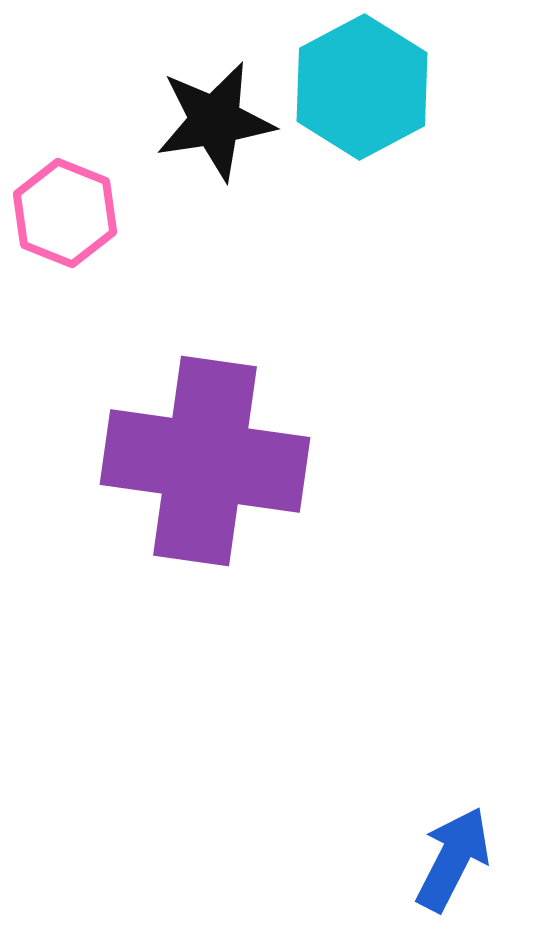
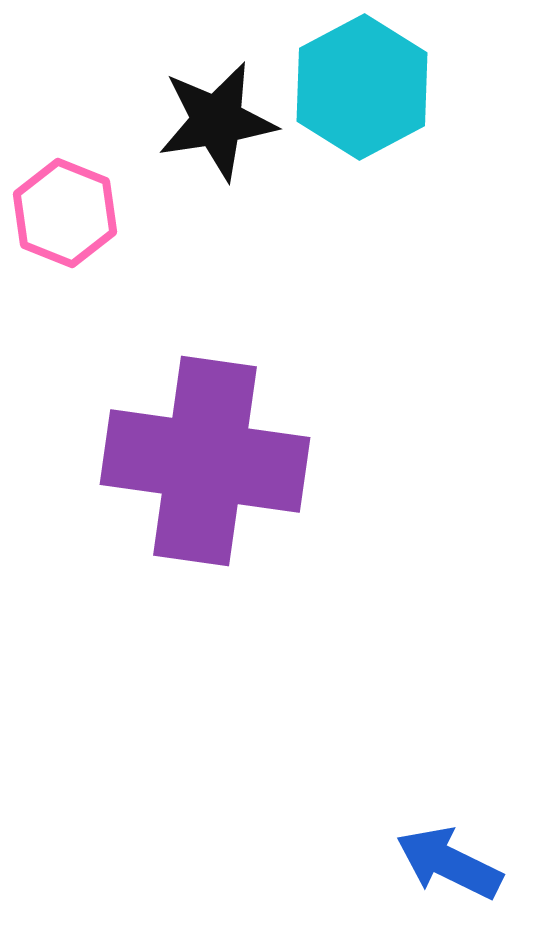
black star: moved 2 px right
blue arrow: moved 4 px left, 4 px down; rotated 91 degrees counterclockwise
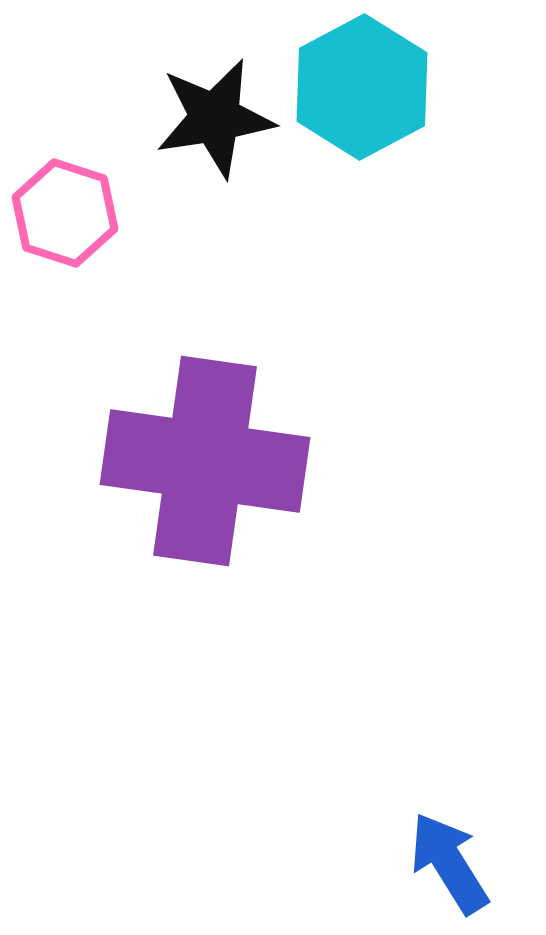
black star: moved 2 px left, 3 px up
pink hexagon: rotated 4 degrees counterclockwise
blue arrow: rotated 32 degrees clockwise
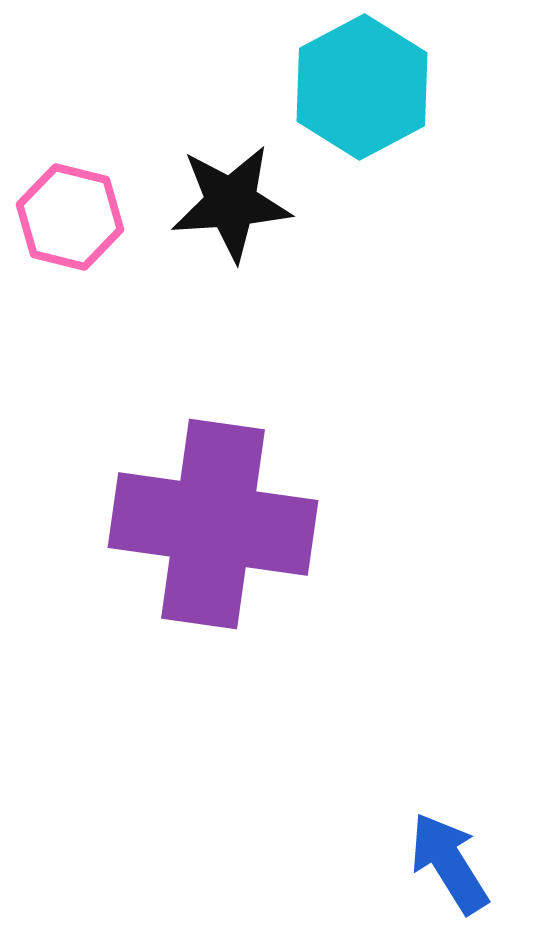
black star: moved 16 px right, 85 px down; rotated 5 degrees clockwise
pink hexagon: moved 5 px right, 4 px down; rotated 4 degrees counterclockwise
purple cross: moved 8 px right, 63 px down
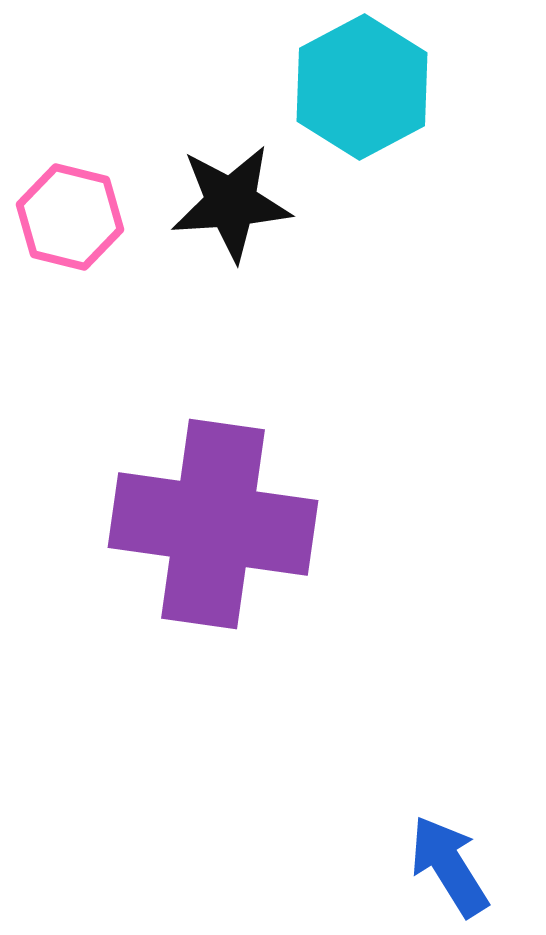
blue arrow: moved 3 px down
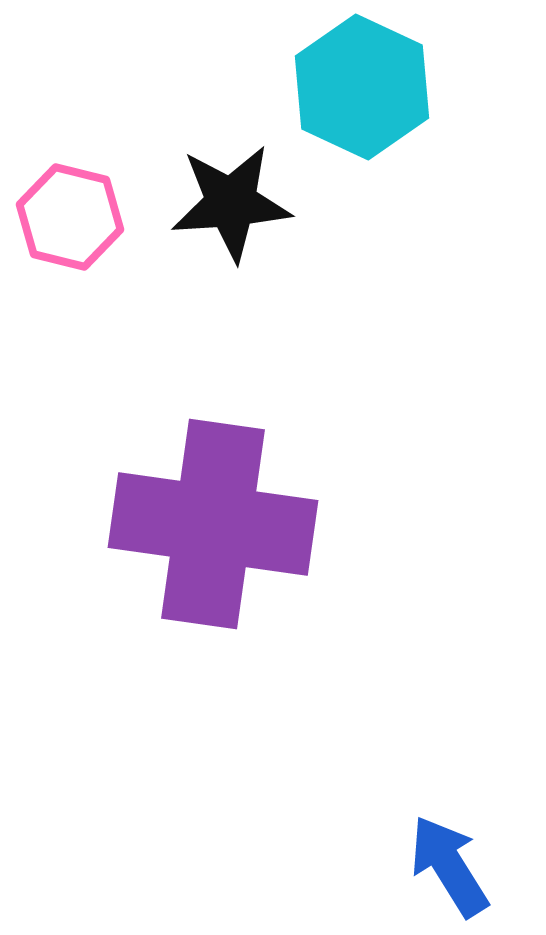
cyan hexagon: rotated 7 degrees counterclockwise
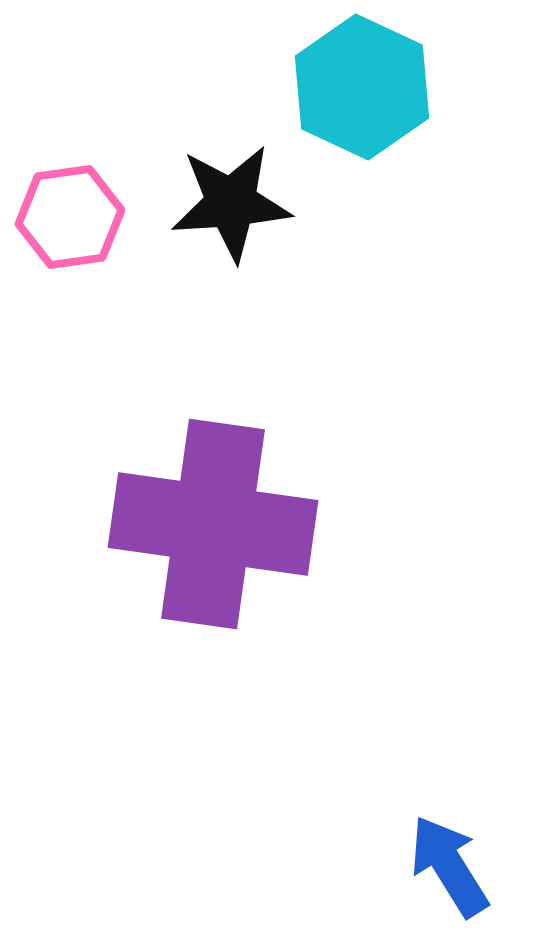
pink hexagon: rotated 22 degrees counterclockwise
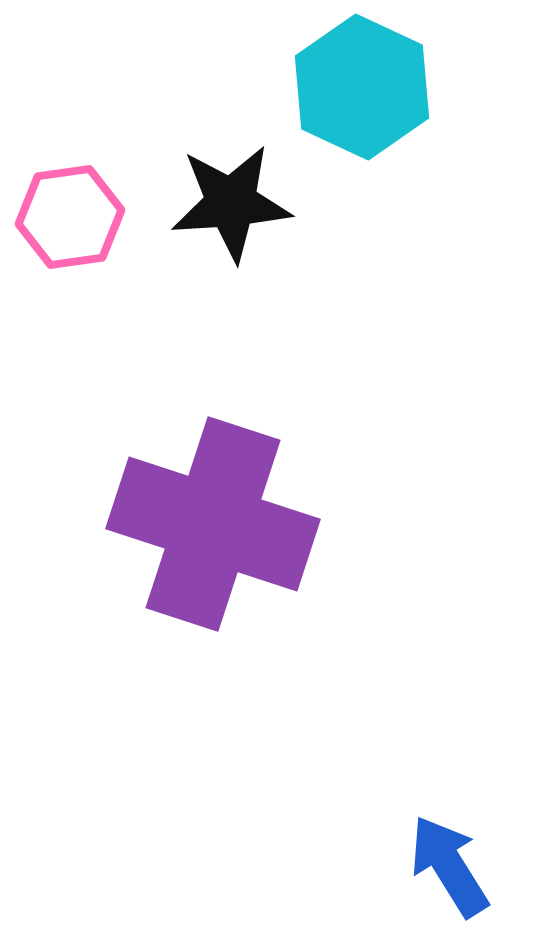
purple cross: rotated 10 degrees clockwise
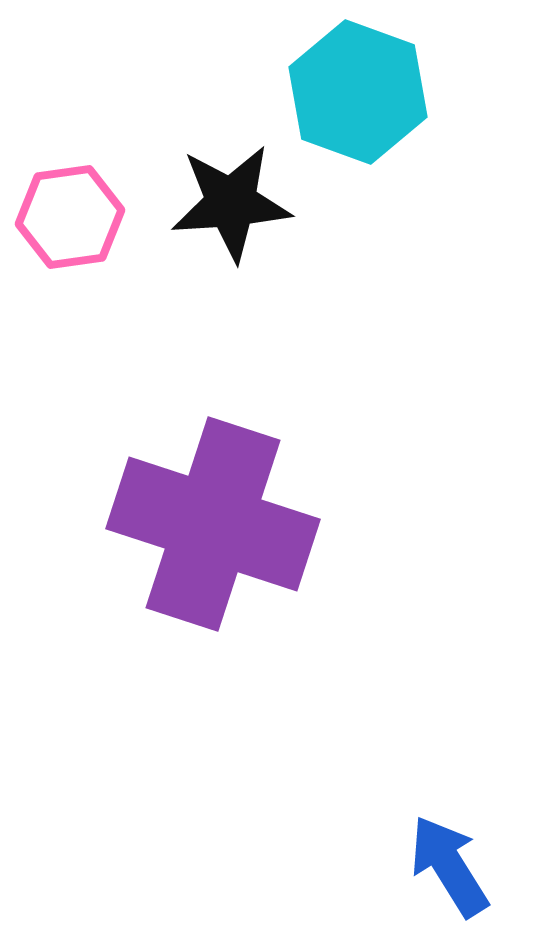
cyan hexagon: moved 4 px left, 5 px down; rotated 5 degrees counterclockwise
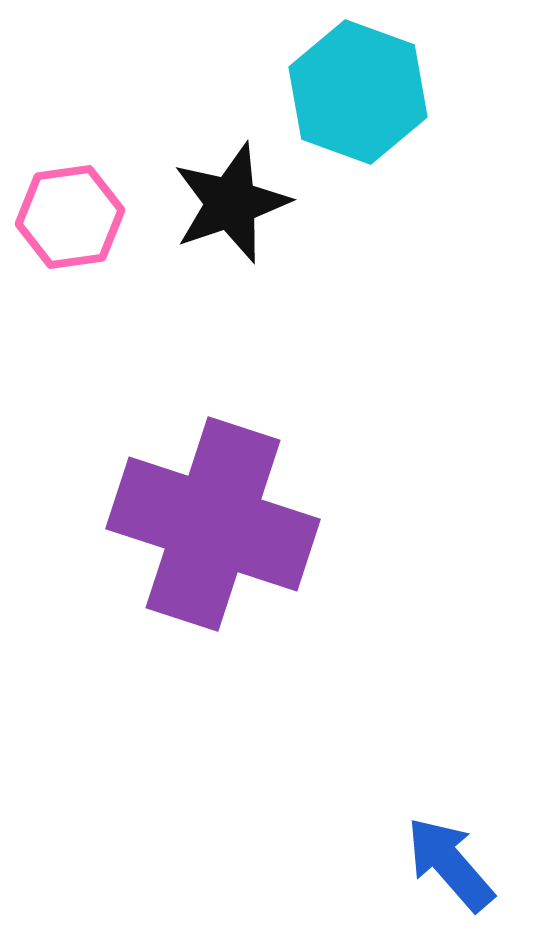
black star: rotated 15 degrees counterclockwise
blue arrow: moved 1 px right, 2 px up; rotated 9 degrees counterclockwise
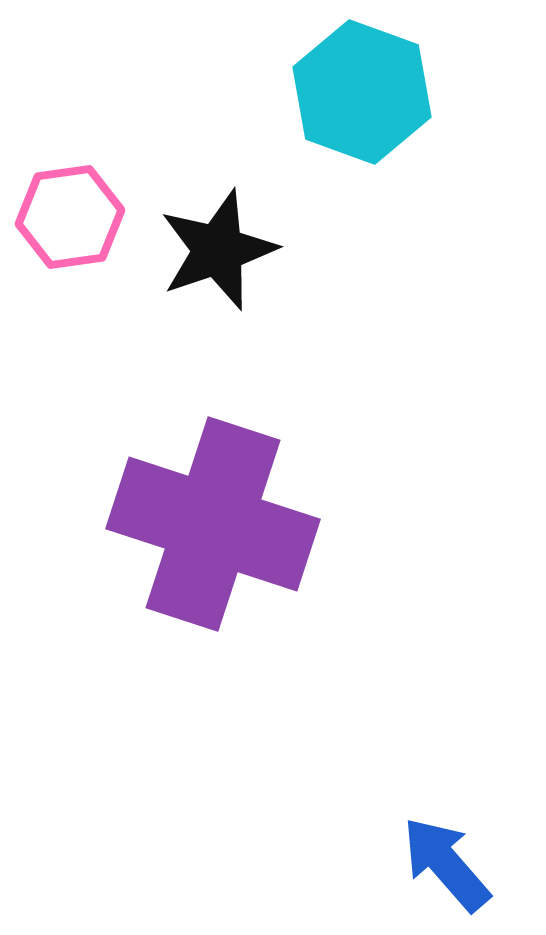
cyan hexagon: moved 4 px right
black star: moved 13 px left, 47 px down
blue arrow: moved 4 px left
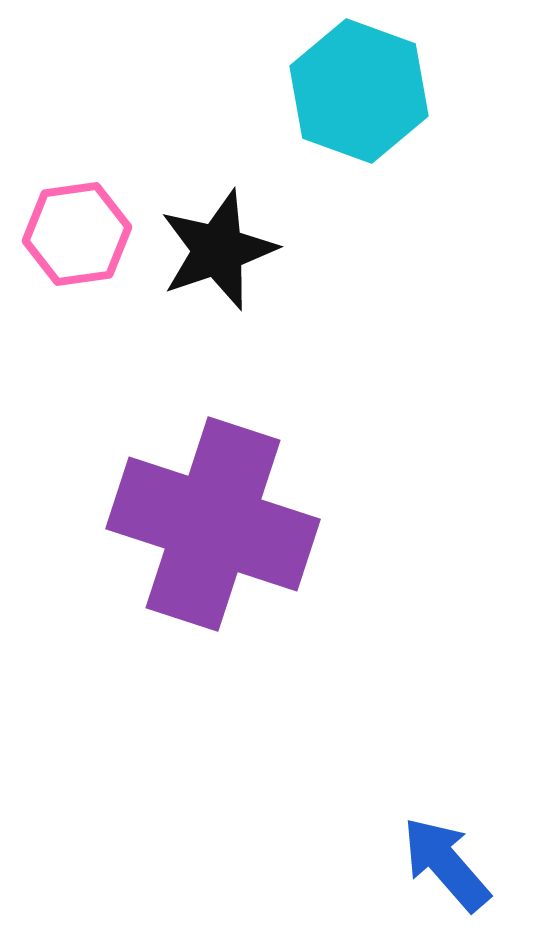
cyan hexagon: moved 3 px left, 1 px up
pink hexagon: moved 7 px right, 17 px down
